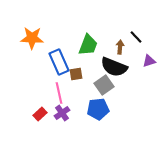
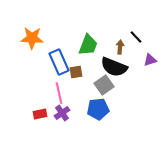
purple triangle: moved 1 px right, 1 px up
brown square: moved 2 px up
red rectangle: rotated 32 degrees clockwise
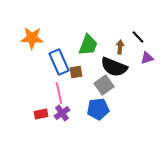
black line: moved 2 px right
purple triangle: moved 3 px left, 2 px up
red rectangle: moved 1 px right
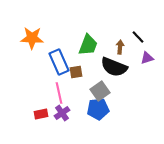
gray square: moved 4 px left, 6 px down
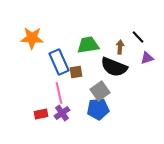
green trapezoid: rotated 120 degrees counterclockwise
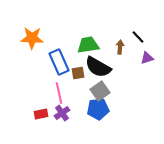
black semicircle: moved 16 px left; rotated 8 degrees clockwise
brown square: moved 2 px right, 1 px down
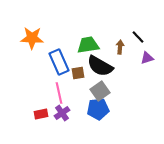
black semicircle: moved 2 px right, 1 px up
